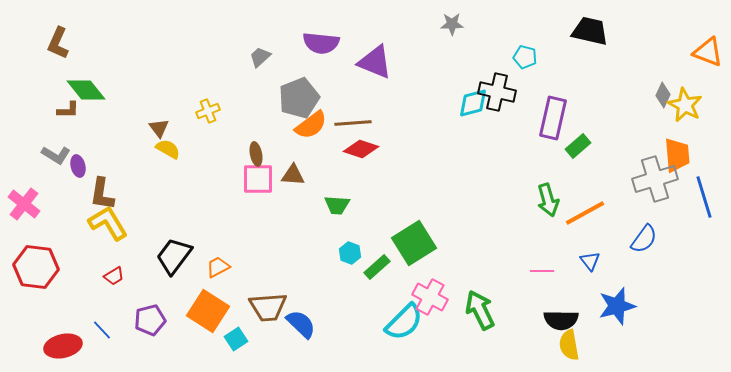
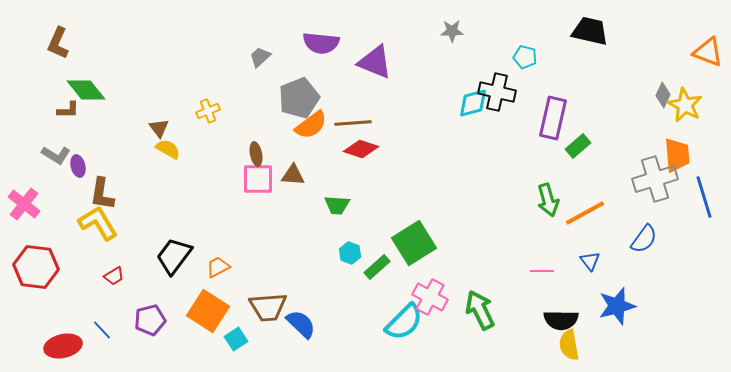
gray star at (452, 24): moved 7 px down
yellow L-shape at (108, 223): moved 10 px left
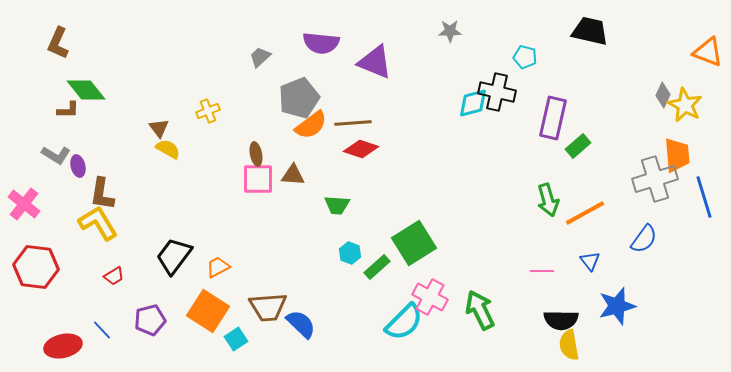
gray star at (452, 31): moved 2 px left
